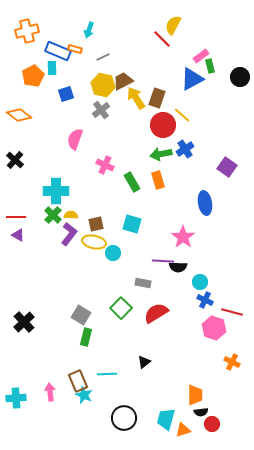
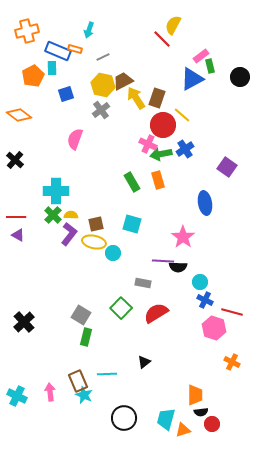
pink cross at (105, 165): moved 43 px right, 21 px up
cyan cross at (16, 398): moved 1 px right, 2 px up; rotated 30 degrees clockwise
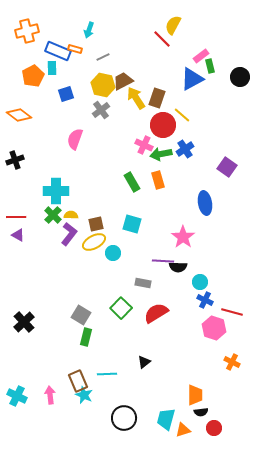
pink cross at (148, 144): moved 4 px left, 1 px down
black cross at (15, 160): rotated 30 degrees clockwise
yellow ellipse at (94, 242): rotated 40 degrees counterclockwise
pink arrow at (50, 392): moved 3 px down
red circle at (212, 424): moved 2 px right, 4 px down
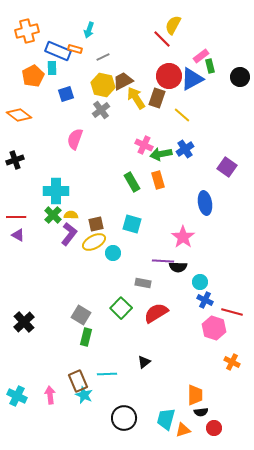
red circle at (163, 125): moved 6 px right, 49 px up
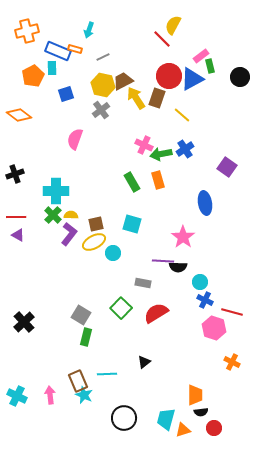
black cross at (15, 160): moved 14 px down
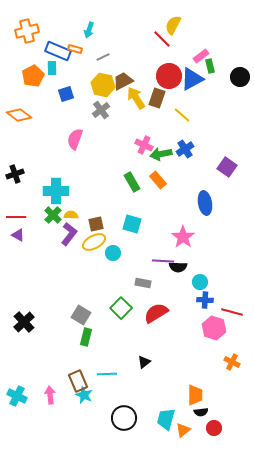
orange rectangle at (158, 180): rotated 24 degrees counterclockwise
blue cross at (205, 300): rotated 21 degrees counterclockwise
orange triangle at (183, 430): rotated 21 degrees counterclockwise
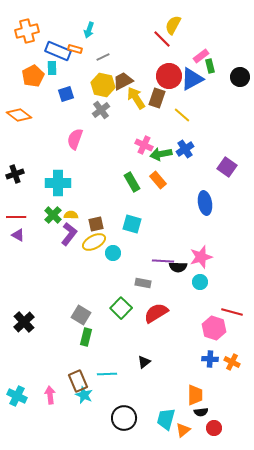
cyan cross at (56, 191): moved 2 px right, 8 px up
pink star at (183, 237): moved 18 px right, 20 px down; rotated 20 degrees clockwise
blue cross at (205, 300): moved 5 px right, 59 px down
